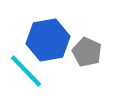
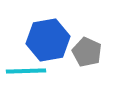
cyan line: rotated 48 degrees counterclockwise
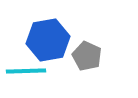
gray pentagon: moved 4 px down
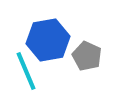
cyan line: rotated 69 degrees clockwise
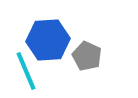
blue hexagon: rotated 6 degrees clockwise
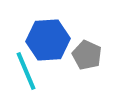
gray pentagon: moved 1 px up
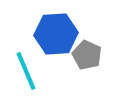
blue hexagon: moved 8 px right, 6 px up
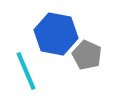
blue hexagon: rotated 15 degrees clockwise
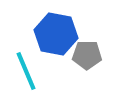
gray pentagon: rotated 24 degrees counterclockwise
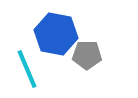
cyan line: moved 1 px right, 2 px up
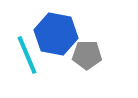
cyan line: moved 14 px up
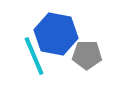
cyan line: moved 7 px right, 1 px down
